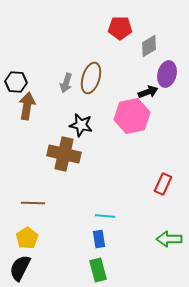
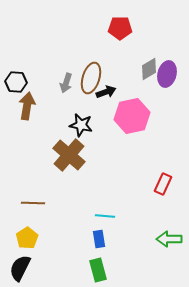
gray diamond: moved 23 px down
black arrow: moved 42 px left
brown cross: moved 5 px right, 1 px down; rotated 28 degrees clockwise
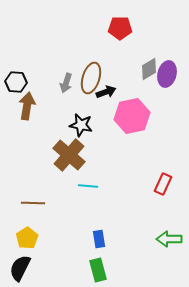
cyan line: moved 17 px left, 30 px up
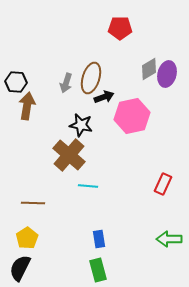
black arrow: moved 2 px left, 5 px down
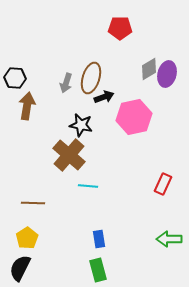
black hexagon: moved 1 px left, 4 px up
pink hexagon: moved 2 px right, 1 px down
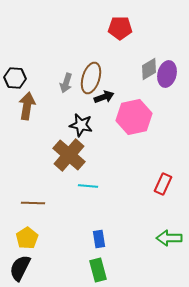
green arrow: moved 1 px up
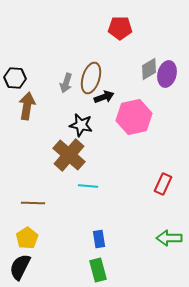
black semicircle: moved 1 px up
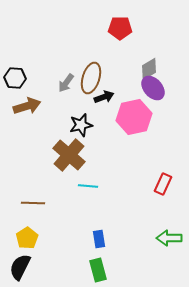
purple ellipse: moved 14 px left, 14 px down; rotated 55 degrees counterclockwise
gray arrow: rotated 18 degrees clockwise
brown arrow: rotated 64 degrees clockwise
black star: rotated 25 degrees counterclockwise
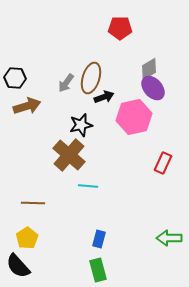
red rectangle: moved 21 px up
blue rectangle: rotated 24 degrees clockwise
black semicircle: moved 2 px left, 1 px up; rotated 68 degrees counterclockwise
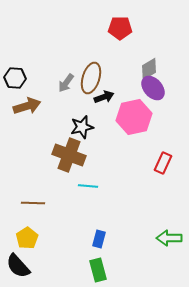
black star: moved 1 px right, 2 px down
brown cross: rotated 20 degrees counterclockwise
